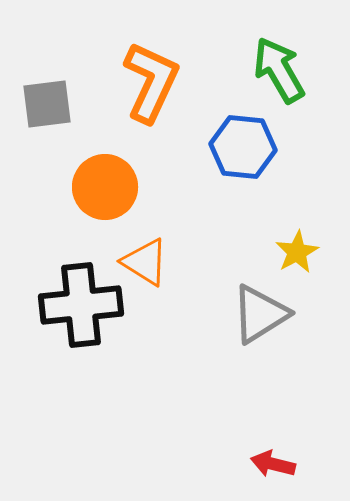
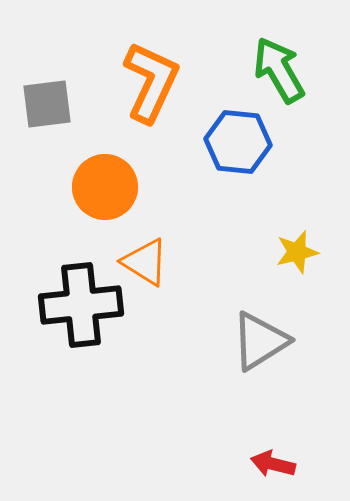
blue hexagon: moved 5 px left, 5 px up
yellow star: rotated 15 degrees clockwise
gray triangle: moved 27 px down
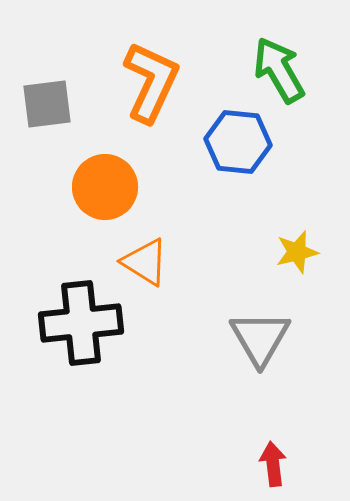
black cross: moved 18 px down
gray triangle: moved 3 px up; rotated 28 degrees counterclockwise
red arrow: rotated 69 degrees clockwise
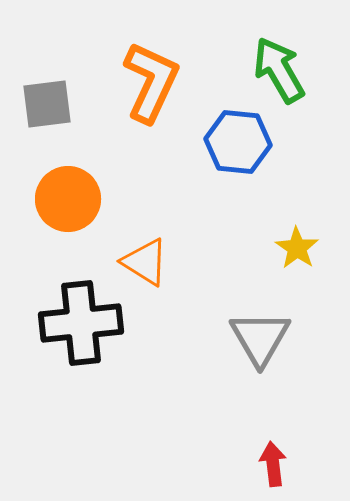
orange circle: moved 37 px left, 12 px down
yellow star: moved 4 px up; rotated 24 degrees counterclockwise
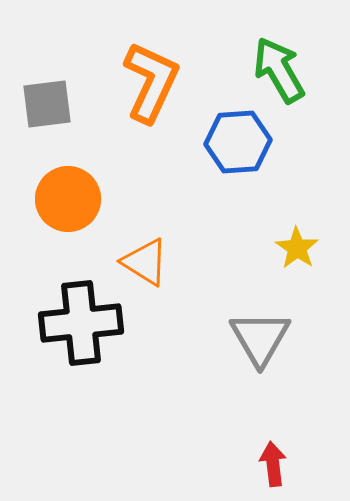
blue hexagon: rotated 10 degrees counterclockwise
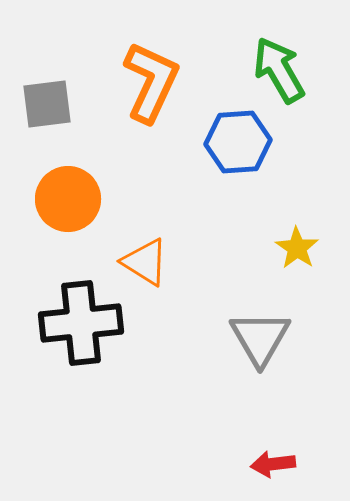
red arrow: rotated 90 degrees counterclockwise
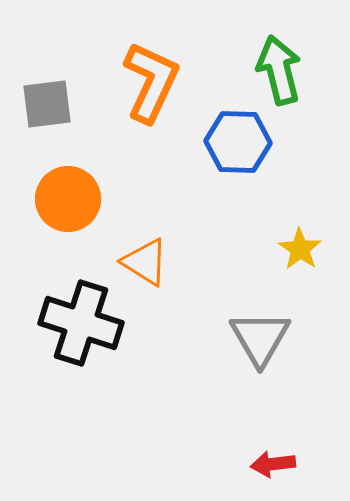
green arrow: rotated 16 degrees clockwise
blue hexagon: rotated 6 degrees clockwise
yellow star: moved 3 px right, 1 px down
black cross: rotated 24 degrees clockwise
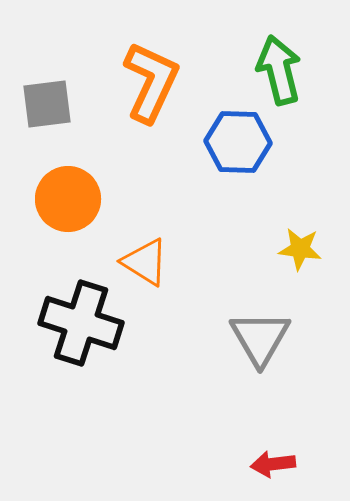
yellow star: rotated 27 degrees counterclockwise
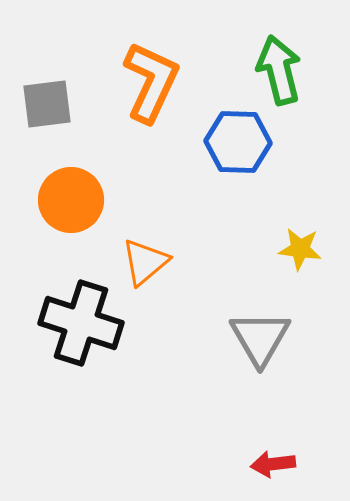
orange circle: moved 3 px right, 1 px down
orange triangle: rotated 48 degrees clockwise
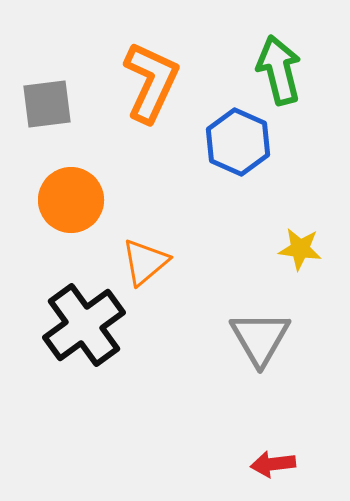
blue hexagon: rotated 22 degrees clockwise
black cross: moved 3 px right, 2 px down; rotated 36 degrees clockwise
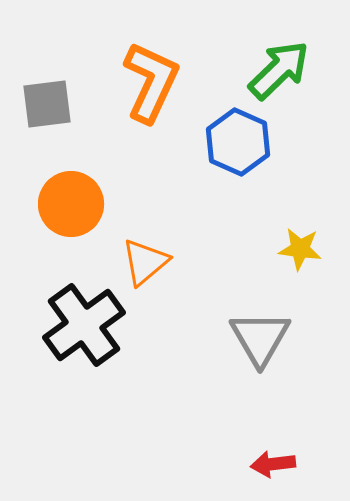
green arrow: rotated 60 degrees clockwise
orange circle: moved 4 px down
